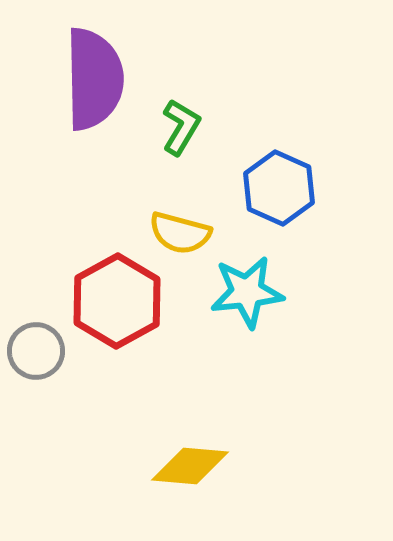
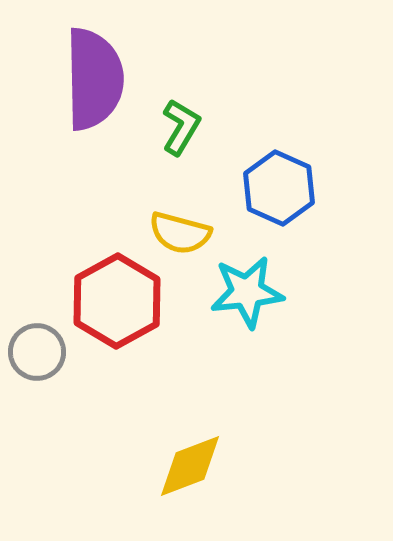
gray circle: moved 1 px right, 1 px down
yellow diamond: rotated 26 degrees counterclockwise
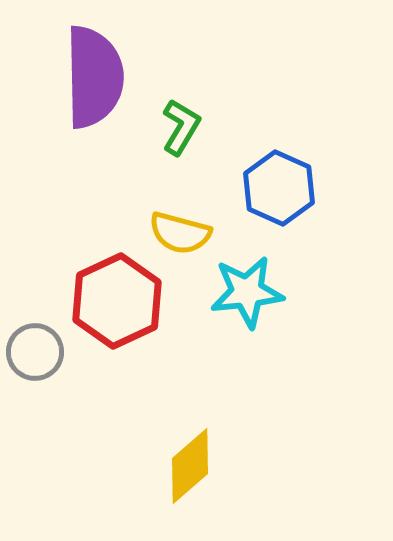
purple semicircle: moved 2 px up
red hexagon: rotated 4 degrees clockwise
gray circle: moved 2 px left
yellow diamond: rotated 20 degrees counterclockwise
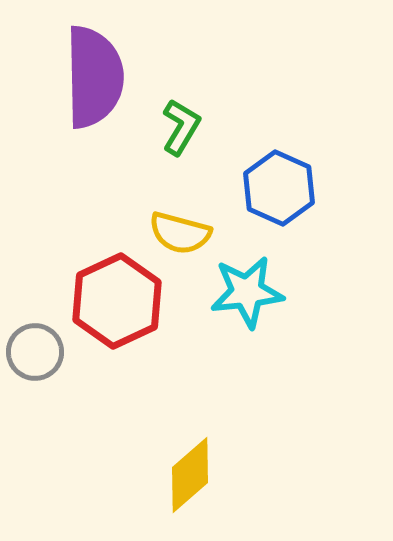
yellow diamond: moved 9 px down
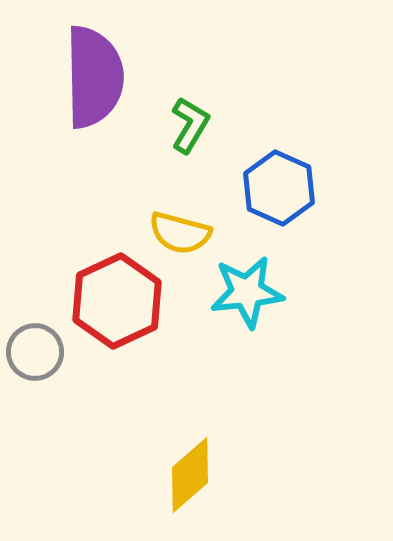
green L-shape: moved 9 px right, 2 px up
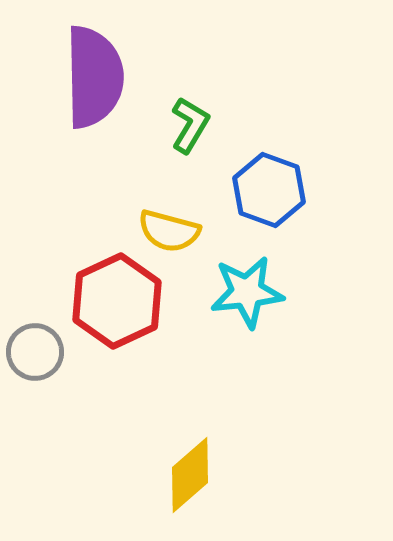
blue hexagon: moved 10 px left, 2 px down; rotated 4 degrees counterclockwise
yellow semicircle: moved 11 px left, 2 px up
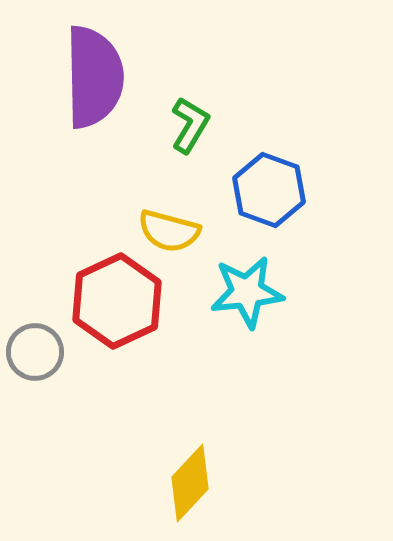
yellow diamond: moved 8 px down; rotated 6 degrees counterclockwise
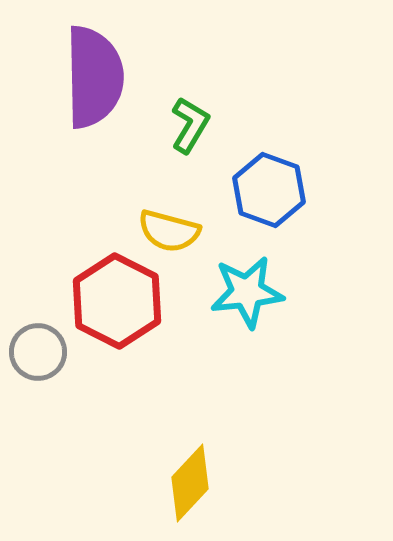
red hexagon: rotated 8 degrees counterclockwise
gray circle: moved 3 px right
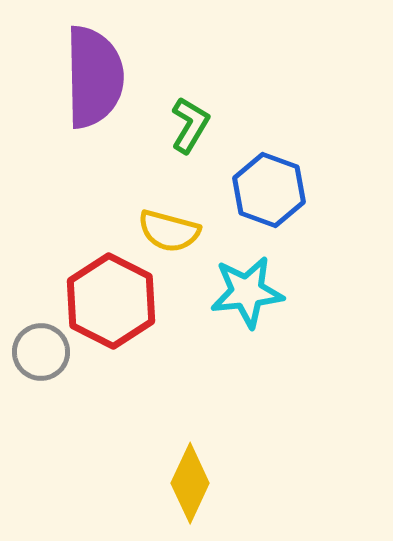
red hexagon: moved 6 px left
gray circle: moved 3 px right
yellow diamond: rotated 18 degrees counterclockwise
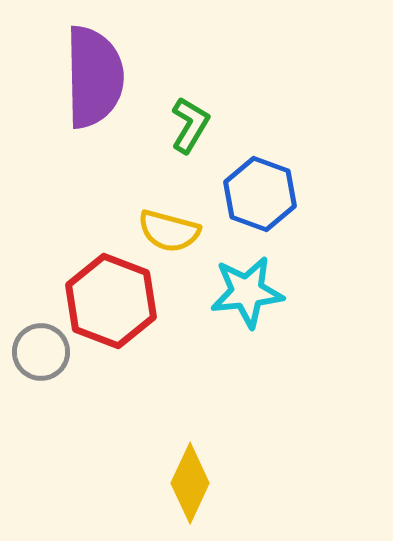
blue hexagon: moved 9 px left, 4 px down
red hexagon: rotated 6 degrees counterclockwise
